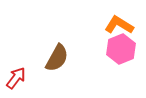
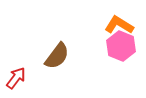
pink hexagon: moved 3 px up; rotated 16 degrees counterclockwise
brown semicircle: moved 2 px up; rotated 8 degrees clockwise
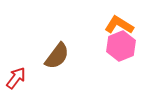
pink hexagon: rotated 16 degrees clockwise
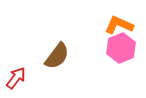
orange L-shape: rotated 8 degrees counterclockwise
pink hexagon: moved 2 px down
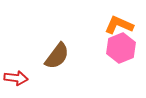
red arrow: rotated 60 degrees clockwise
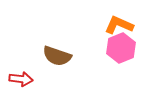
brown semicircle: rotated 72 degrees clockwise
red arrow: moved 5 px right, 1 px down
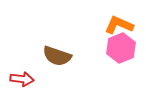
red arrow: moved 1 px right
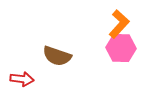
orange L-shape: moved 1 px up; rotated 108 degrees clockwise
pink hexagon: rotated 24 degrees clockwise
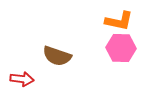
orange L-shape: moved 3 px up; rotated 60 degrees clockwise
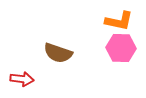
brown semicircle: moved 1 px right, 3 px up
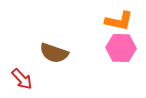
brown semicircle: moved 4 px left
red arrow: rotated 40 degrees clockwise
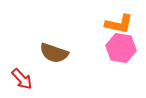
orange L-shape: moved 3 px down
pink hexagon: rotated 8 degrees clockwise
